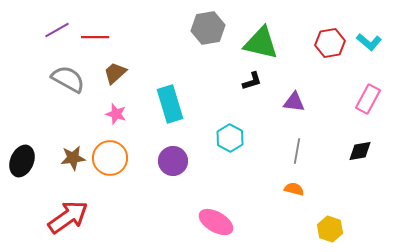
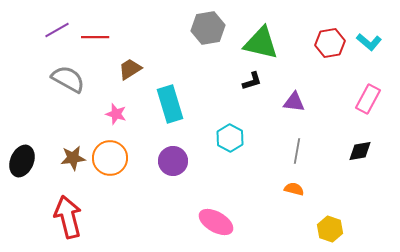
brown trapezoid: moved 15 px right, 4 px up; rotated 10 degrees clockwise
red arrow: rotated 69 degrees counterclockwise
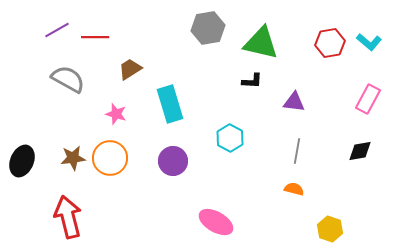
black L-shape: rotated 20 degrees clockwise
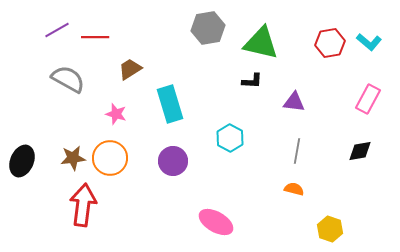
red arrow: moved 15 px right, 12 px up; rotated 21 degrees clockwise
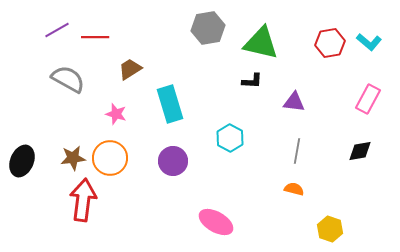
red arrow: moved 5 px up
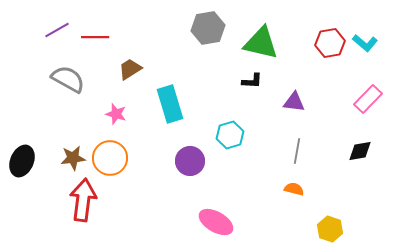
cyan L-shape: moved 4 px left, 1 px down
pink rectangle: rotated 16 degrees clockwise
cyan hexagon: moved 3 px up; rotated 16 degrees clockwise
purple circle: moved 17 px right
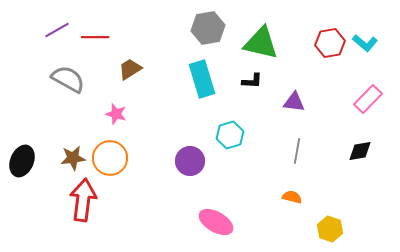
cyan rectangle: moved 32 px right, 25 px up
orange semicircle: moved 2 px left, 8 px down
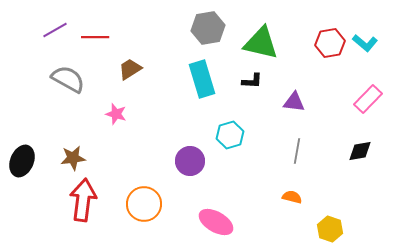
purple line: moved 2 px left
orange circle: moved 34 px right, 46 px down
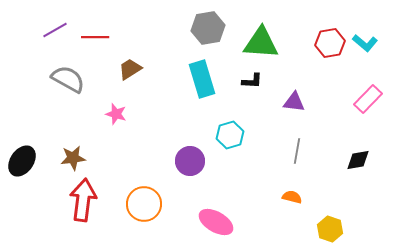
green triangle: rotated 9 degrees counterclockwise
black diamond: moved 2 px left, 9 px down
black ellipse: rotated 12 degrees clockwise
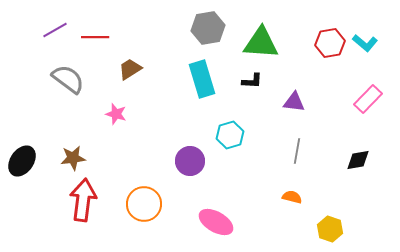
gray semicircle: rotated 8 degrees clockwise
